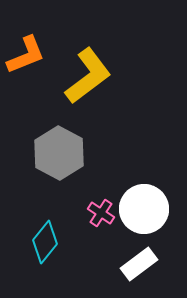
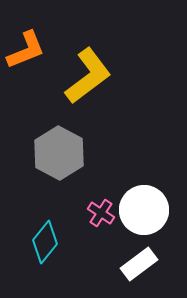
orange L-shape: moved 5 px up
white circle: moved 1 px down
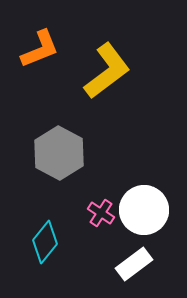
orange L-shape: moved 14 px right, 1 px up
yellow L-shape: moved 19 px right, 5 px up
white rectangle: moved 5 px left
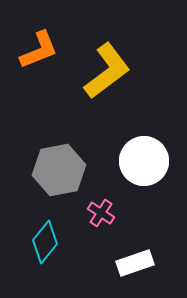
orange L-shape: moved 1 px left, 1 px down
gray hexagon: moved 17 px down; rotated 21 degrees clockwise
white circle: moved 49 px up
white rectangle: moved 1 px right, 1 px up; rotated 18 degrees clockwise
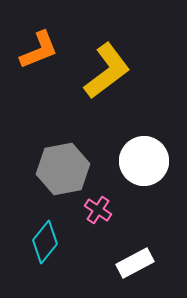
gray hexagon: moved 4 px right, 1 px up
pink cross: moved 3 px left, 3 px up
white rectangle: rotated 9 degrees counterclockwise
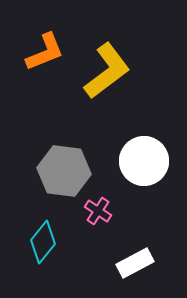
orange L-shape: moved 6 px right, 2 px down
gray hexagon: moved 1 px right, 2 px down; rotated 18 degrees clockwise
pink cross: moved 1 px down
cyan diamond: moved 2 px left
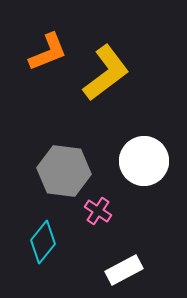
orange L-shape: moved 3 px right
yellow L-shape: moved 1 px left, 2 px down
white rectangle: moved 11 px left, 7 px down
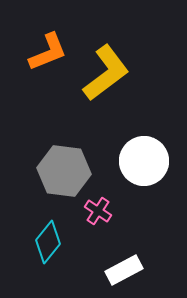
cyan diamond: moved 5 px right
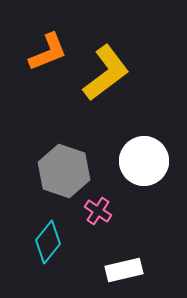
gray hexagon: rotated 12 degrees clockwise
white rectangle: rotated 15 degrees clockwise
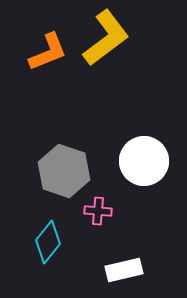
yellow L-shape: moved 35 px up
pink cross: rotated 28 degrees counterclockwise
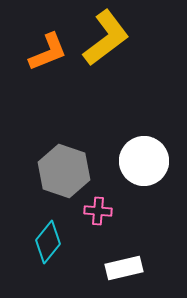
white rectangle: moved 2 px up
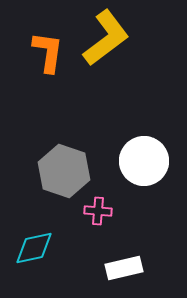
orange L-shape: rotated 60 degrees counterclockwise
cyan diamond: moved 14 px left, 6 px down; rotated 39 degrees clockwise
